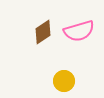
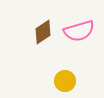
yellow circle: moved 1 px right
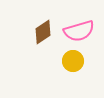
yellow circle: moved 8 px right, 20 px up
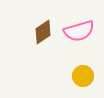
yellow circle: moved 10 px right, 15 px down
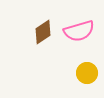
yellow circle: moved 4 px right, 3 px up
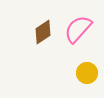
pink semicircle: moved 1 px left, 2 px up; rotated 148 degrees clockwise
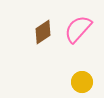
yellow circle: moved 5 px left, 9 px down
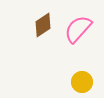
brown diamond: moved 7 px up
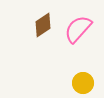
yellow circle: moved 1 px right, 1 px down
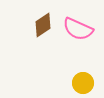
pink semicircle: rotated 108 degrees counterclockwise
